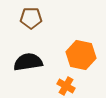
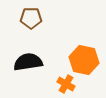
orange hexagon: moved 3 px right, 5 px down
orange cross: moved 2 px up
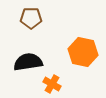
orange hexagon: moved 1 px left, 8 px up
orange cross: moved 14 px left
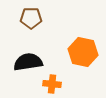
orange cross: rotated 24 degrees counterclockwise
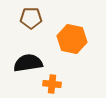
orange hexagon: moved 11 px left, 13 px up
black semicircle: moved 1 px down
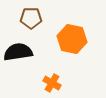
black semicircle: moved 10 px left, 11 px up
orange cross: moved 1 px up; rotated 24 degrees clockwise
